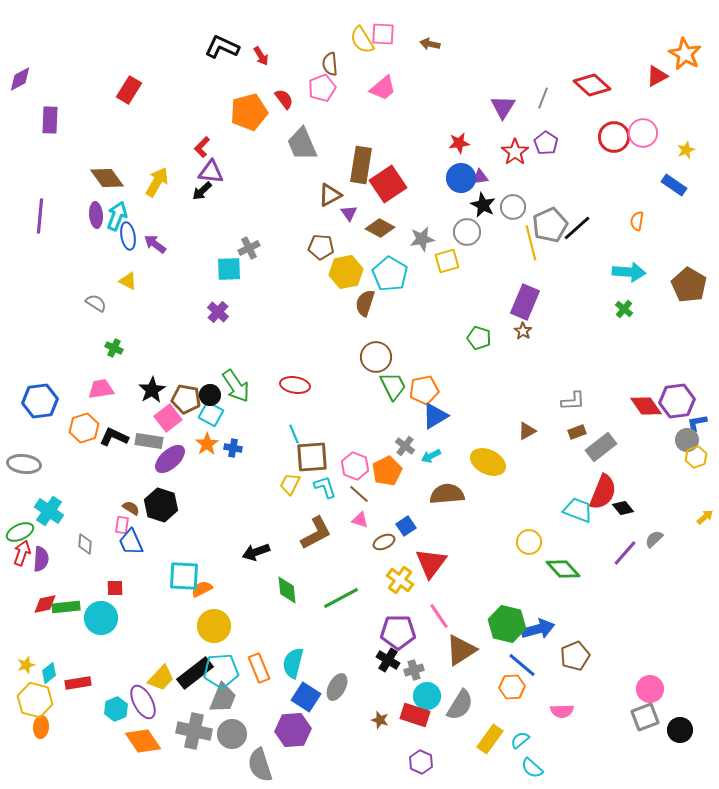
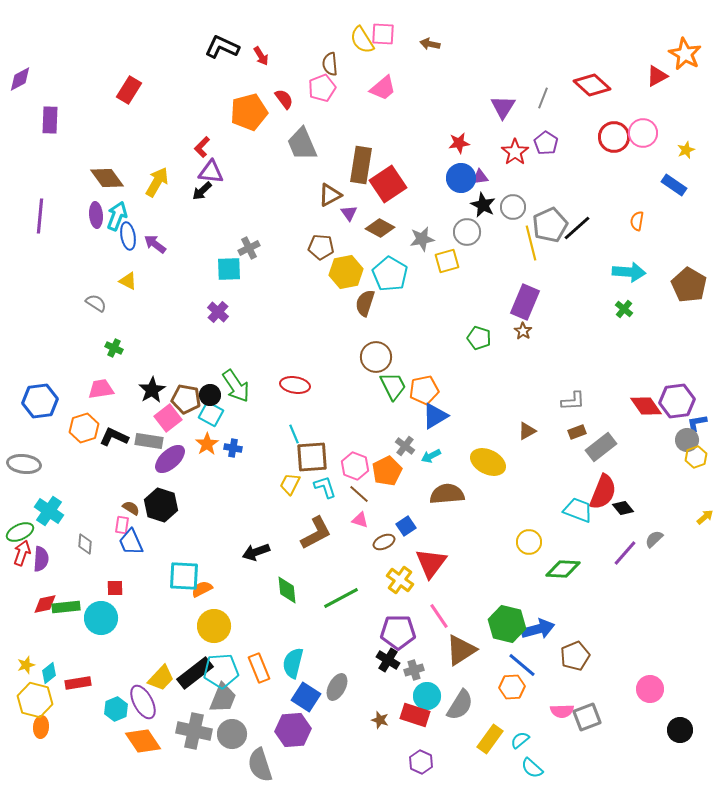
green diamond at (563, 569): rotated 44 degrees counterclockwise
gray square at (645, 717): moved 58 px left
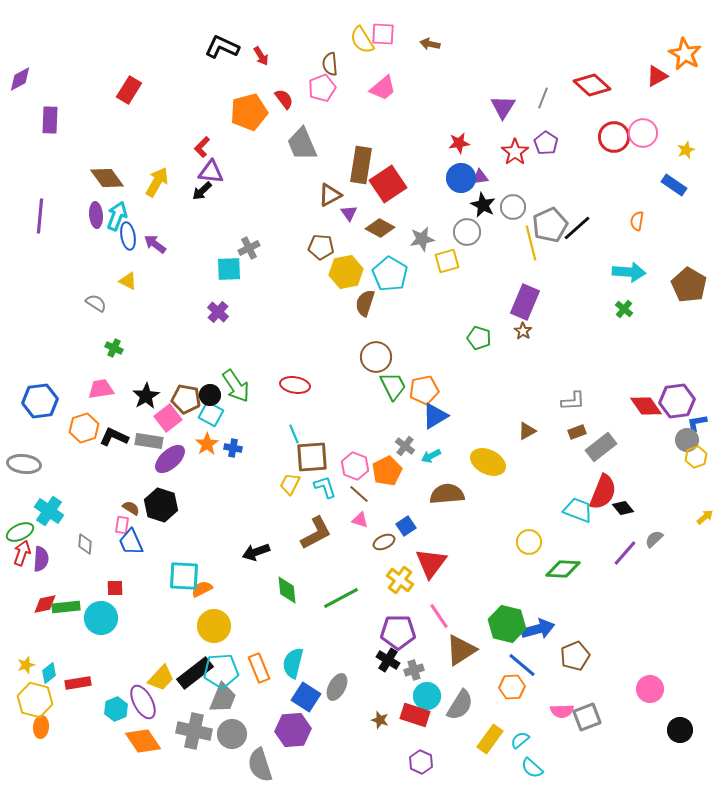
black star at (152, 390): moved 6 px left, 6 px down
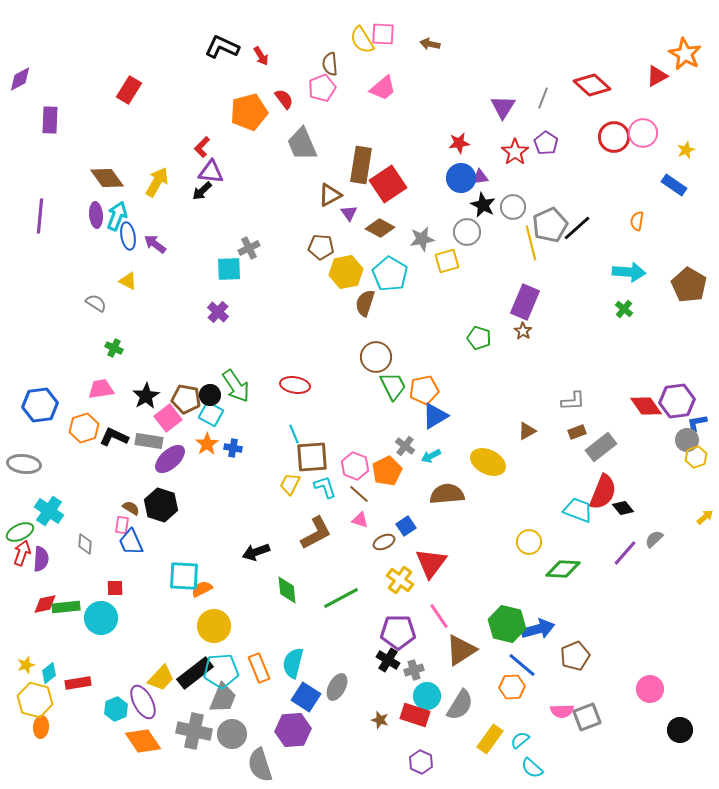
blue hexagon at (40, 401): moved 4 px down
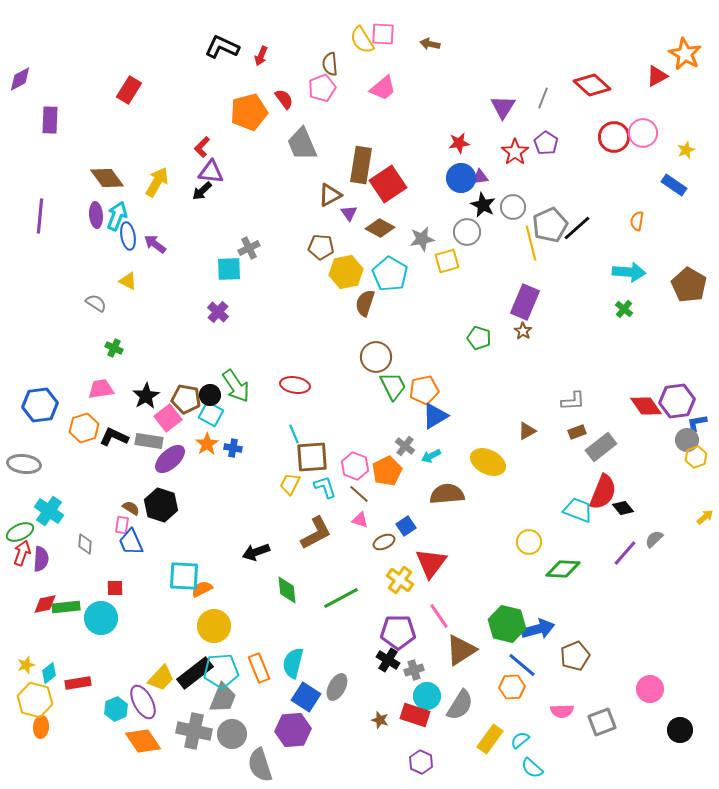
red arrow at (261, 56): rotated 54 degrees clockwise
gray square at (587, 717): moved 15 px right, 5 px down
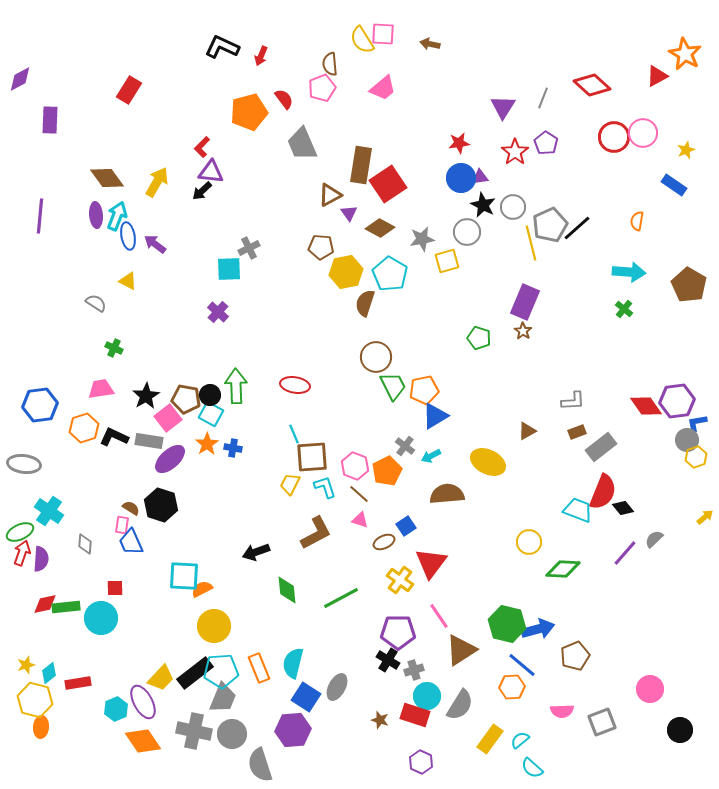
green arrow at (236, 386): rotated 148 degrees counterclockwise
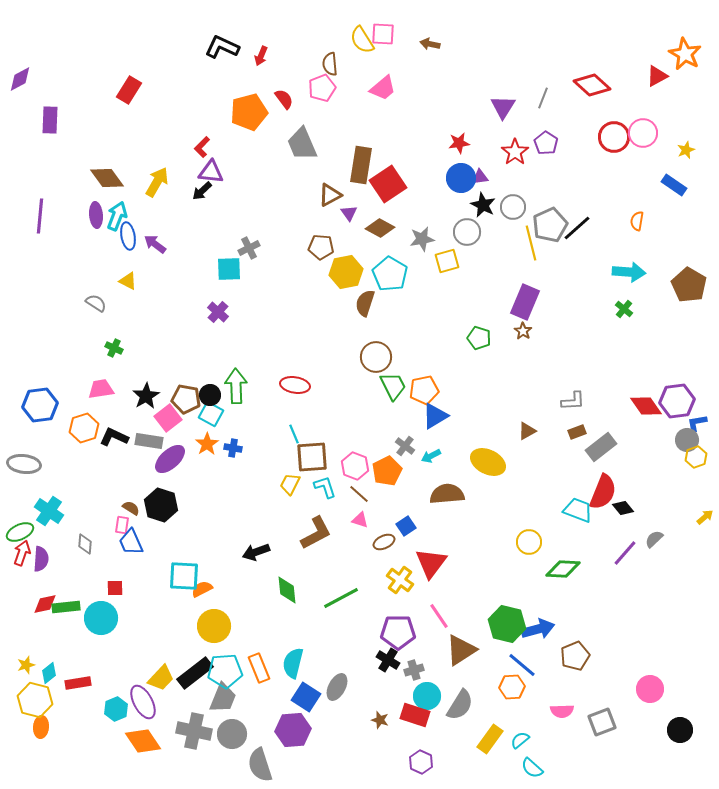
cyan pentagon at (221, 671): moved 4 px right
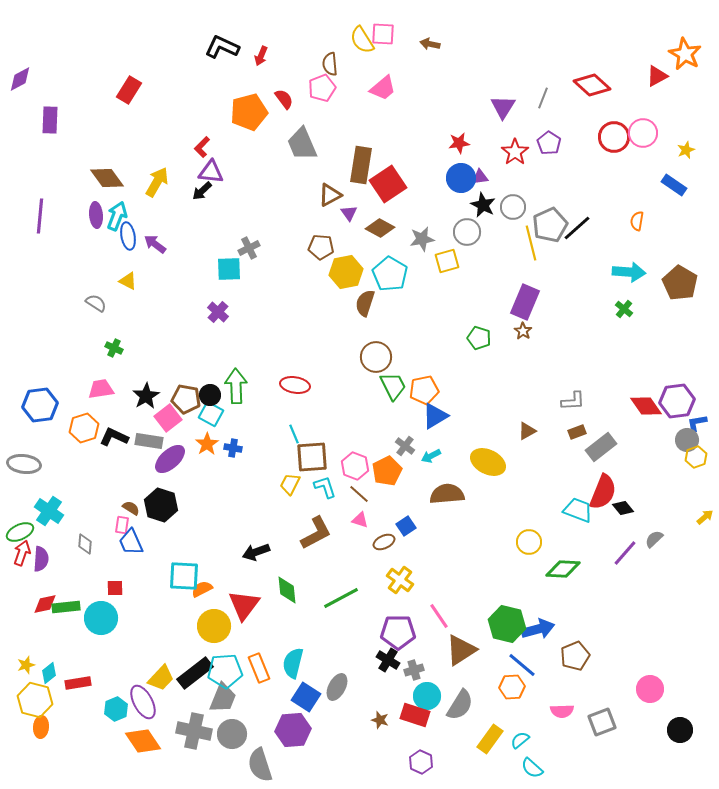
purple pentagon at (546, 143): moved 3 px right
brown pentagon at (689, 285): moved 9 px left, 2 px up
red triangle at (431, 563): moved 187 px left, 42 px down
